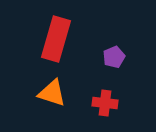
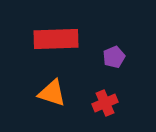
red rectangle: rotated 72 degrees clockwise
red cross: rotated 30 degrees counterclockwise
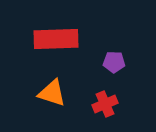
purple pentagon: moved 5 px down; rotated 25 degrees clockwise
red cross: moved 1 px down
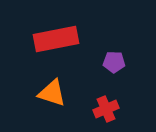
red rectangle: rotated 9 degrees counterclockwise
red cross: moved 1 px right, 5 px down
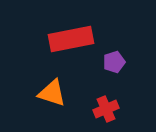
red rectangle: moved 15 px right
purple pentagon: rotated 20 degrees counterclockwise
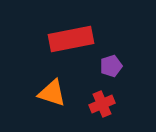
purple pentagon: moved 3 px left, 4 px down
red cross: moved 4 px left, 5 px up
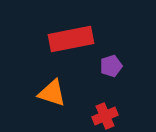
red cross: moved 3 px right, 12 px down
